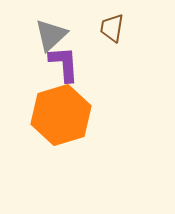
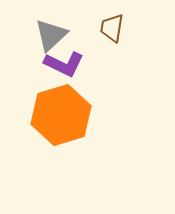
purple L-shape: rotated 120 degrees clockwise
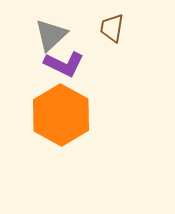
orange hexagon: rotated 14 degrees counterclockwise
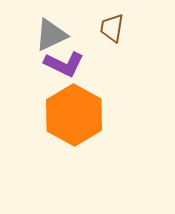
gray triangle: rotated 18 degrees clockwise
orange hexagon: moved 13 px right
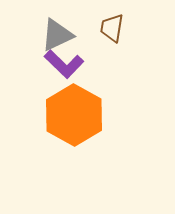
gray triangle: moved 6 px right
purple L-shape: rotated 18 degrees clockwise
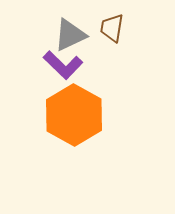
gray triangle: moved 13 px right
purple L-shape: moved 1 px left, 1 px down
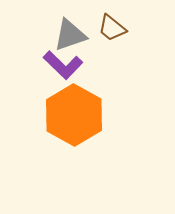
brown trapezoid: rotated 60 degrees counterclockwise
gray triangle: rotated 6 degrees clockwise
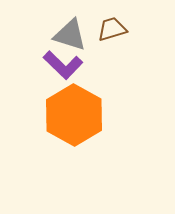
brown trapezoid: moved 1 px down; rotated 124 degrees clockwise
gray triangle: rotated 36 degrees clockwise
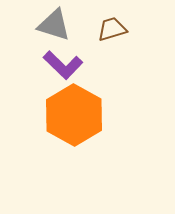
gray triangle: moved 16 px left, 10 px up
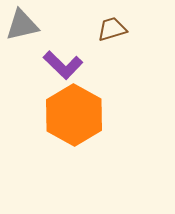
gray triangle: moved 32 px left; rotated 30 degrees counterclockwise
